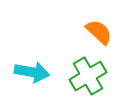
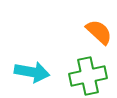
green cross: rotated 18 degrees clockwise
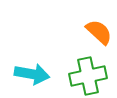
cyan arrow: moved 2 px down
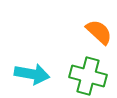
green cross: rotated 27 degrees clockwise
